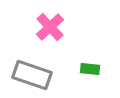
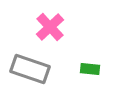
gray rectangle: moved 2 px left, 6 px up
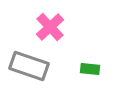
gray rectangle: moved 1 px left, 3 px up
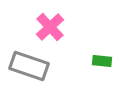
green rectangle: moved 12 px right, 8 px up
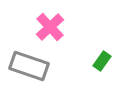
green rectangle: rotated 60 degrees counterclockwise
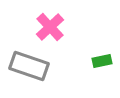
green rectangle: rotated 42 degrees clockwise
